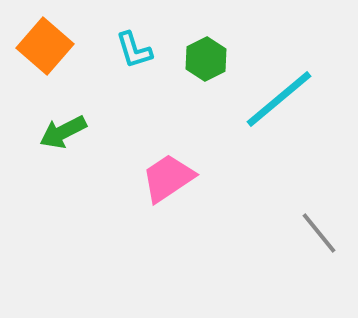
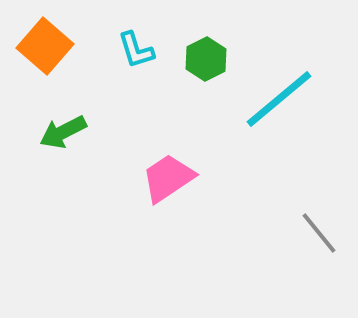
cyan L-shape: moved 2 px right
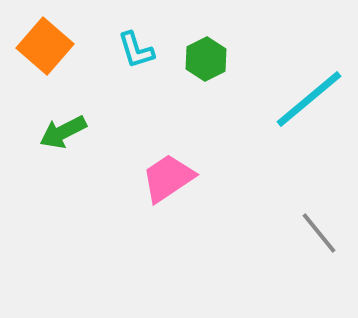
cyan line: moved 30 px right
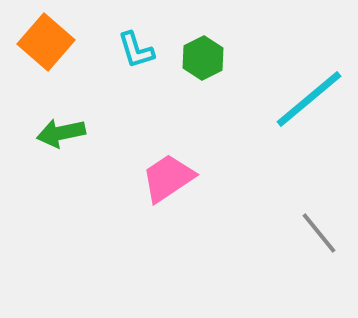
orange square: moved 1 px right, 4 px up
green hexagon: moved 3 px left, 1 px up
green arrow: moved 2 px left, 1 px down; rotated 15 degrees clockwise
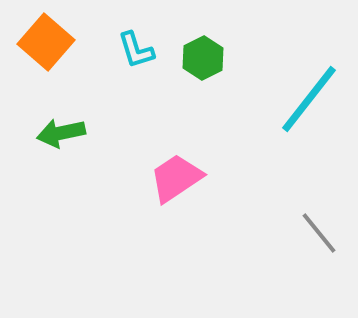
cyan line: rotated 12 degrees counterclockwise
pink trapezoid: moved 8 px right
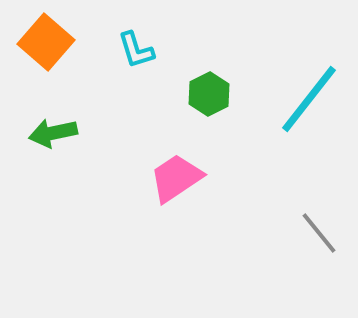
green hexagon: moved 6 px right, 36 px down
green arrow: moved 8 px left
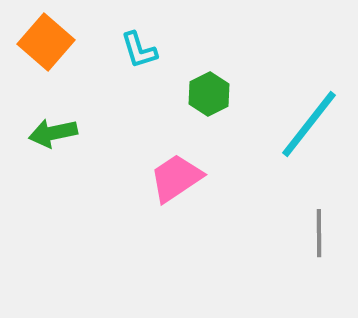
cyan L-shape: moved 3 px right
cyan line: moved 25 px down
gray line: rotated 39 degrees clockwise
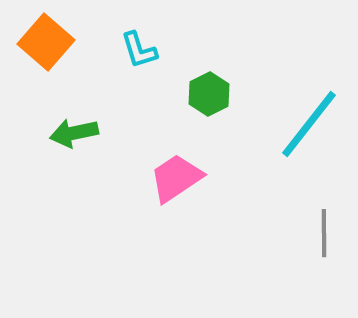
green arrow: moved 21 px right
gray line: moved 5 px right
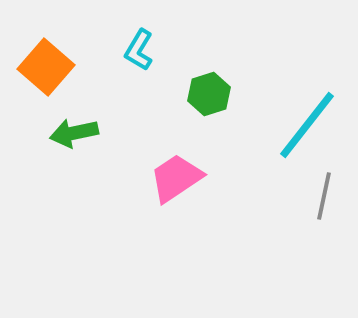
orange square: moved 25 px down
cyan L-shape: rotated 48 degrees clockwise
green hexagon: rotated 9 degrees clockwise
cyan line: moved 2 px left, 1 px down
gray line: moved 37 px up; rotated 12 degrees clockwise
